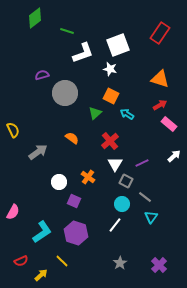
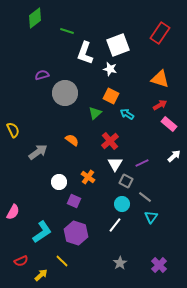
white L-shape: moved 2 px right; rotated 130 degrees clockwise
orange semicircle: moved 2 px down
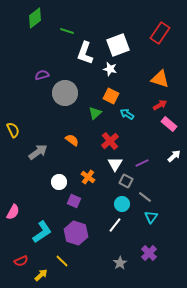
purple cross: moved 10 px left, 12 px up
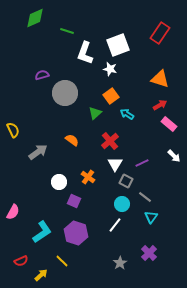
green diamond: rotated 15 degrees clockwise
orange square: rotated 28 degrees clockwise
white arrow: rotated 88 degrees clockwise
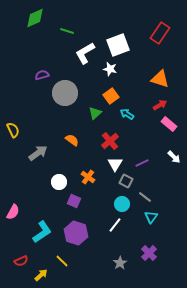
white L-shape: rotated 40 degrees clockwise
gray arrow: moved 1 px down
white arrow: moved 1 px down
